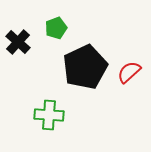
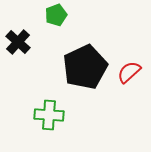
green pentagon: moved 13 px up
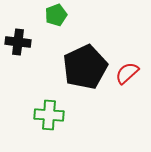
black cross: rotated 35 degrees counterclockwise
red semicircle: moved 2 px left, 1 px down
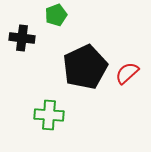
black cross: moved 4 px right, 4 px up
